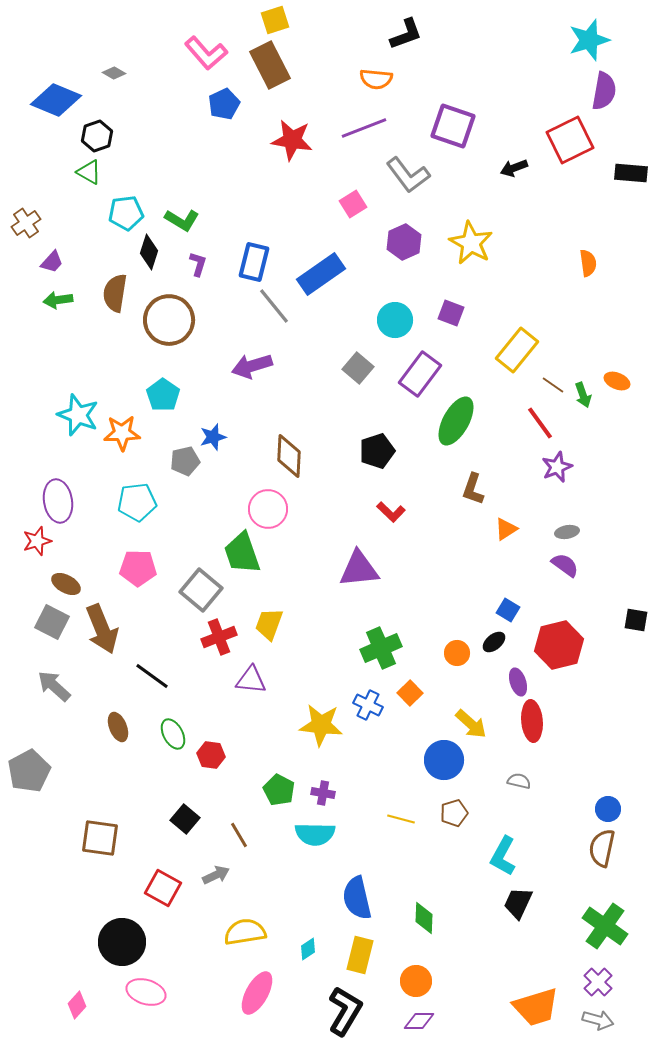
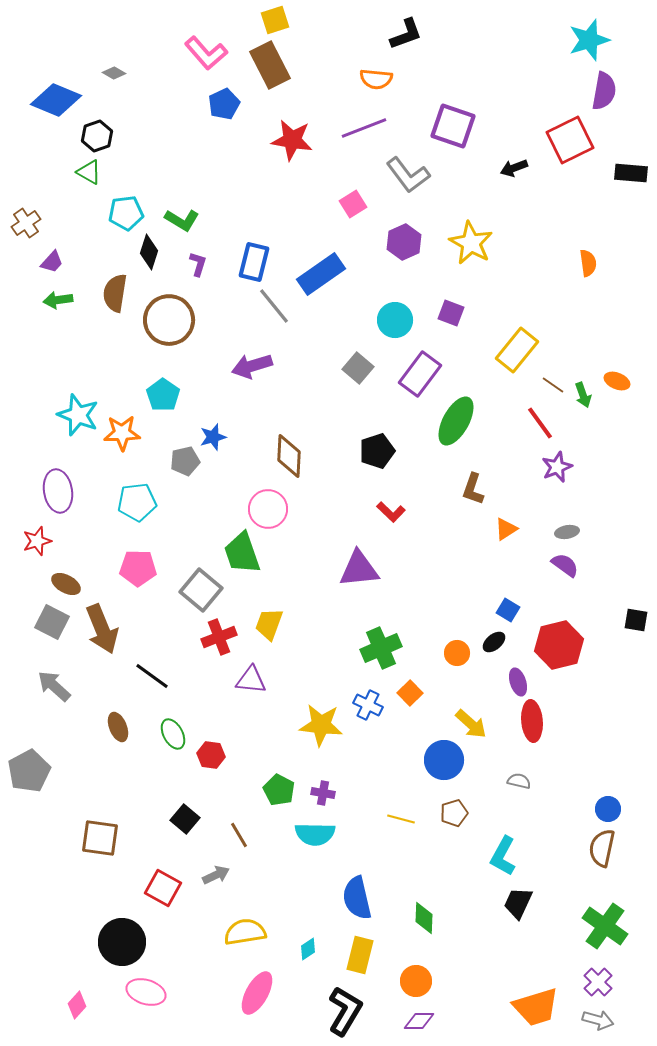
purple ellipse at (58, 501): moved 10 px up
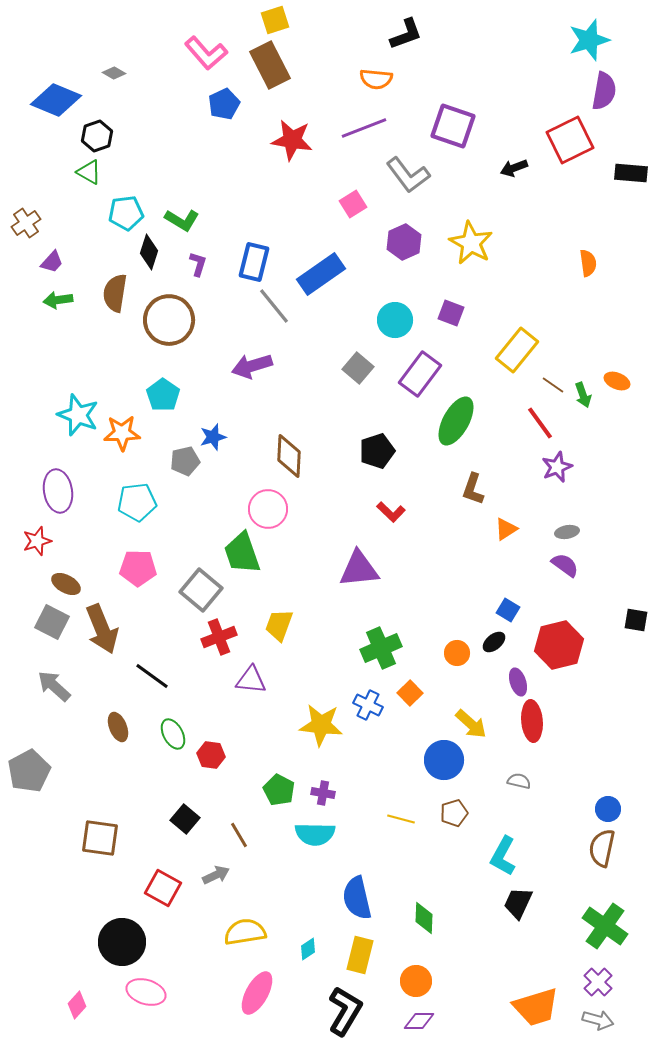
yellow trapezoid at (269, 624): moved 10 px right, 1 px down
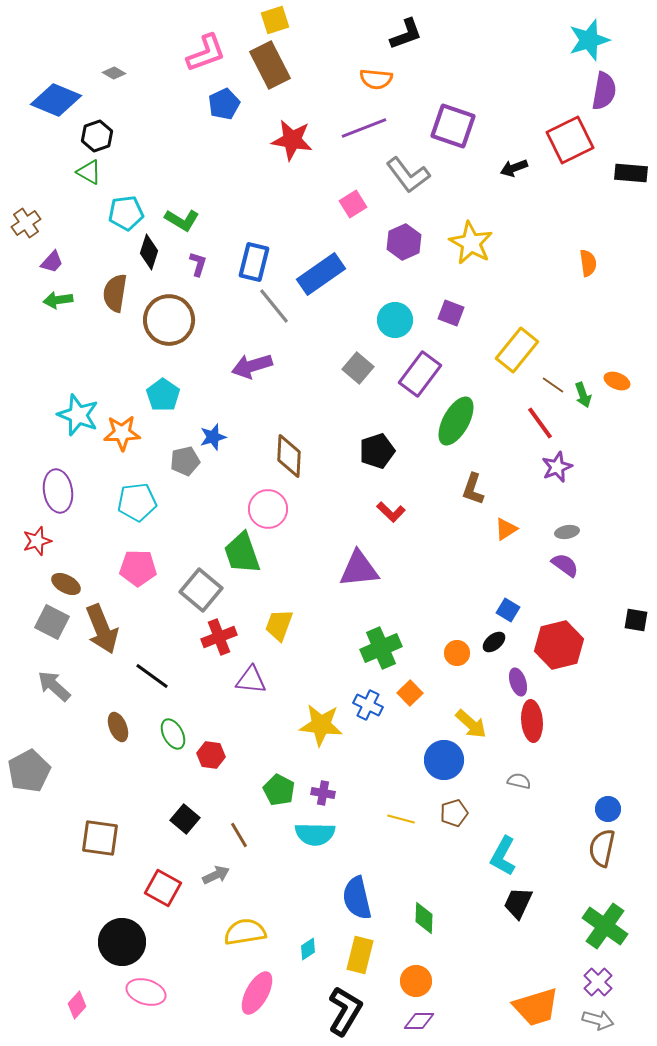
pink L-shape at (206, 53): rotated 69 degrees counterclockwise
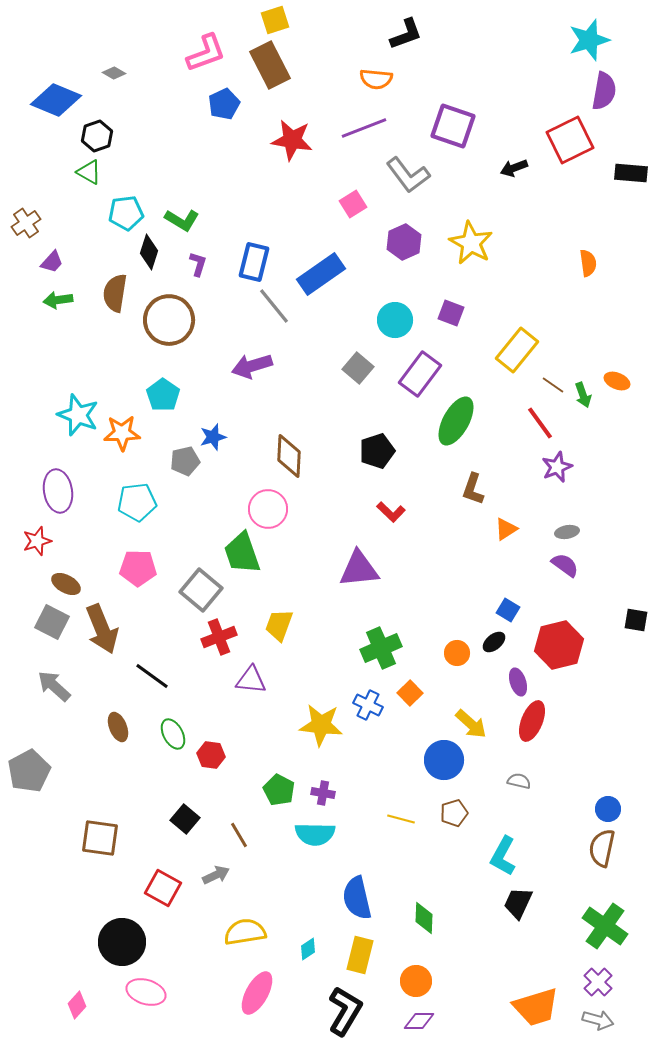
red ellipse at (532, 721): rotated 27 degrees clockwise
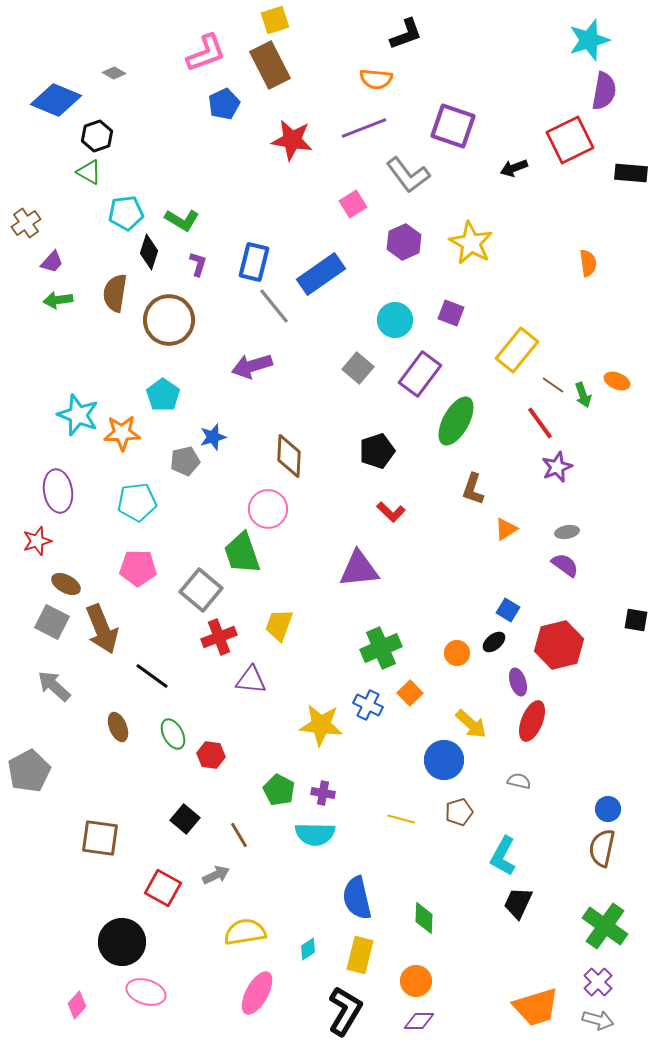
brown pentagon at (454, 813): moved 5 px right, 1 px up
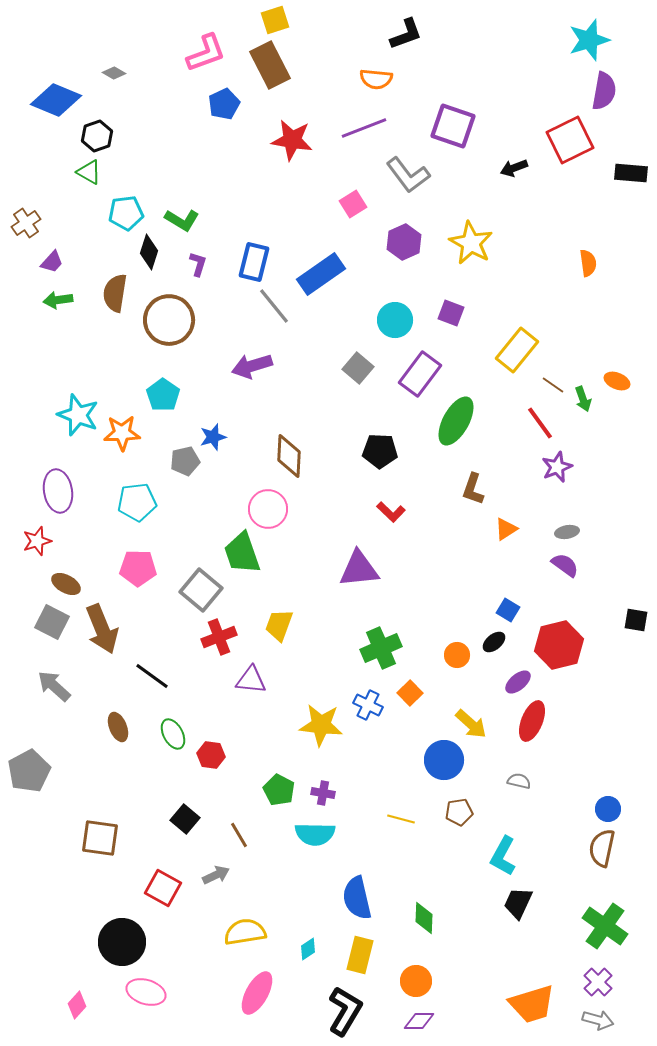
green arrow at (583, 395): moved 4 px down
black pentagon at (377, 451): moved 3 px right; rotated 20 degrees clockwise
orange circle at (457, 653): moved 2 px down
purple ellipse at (518, 682): rotated 68 degrees clockwise
brown pentagon at (459, 812): rotated 8 degrees clockwise
orange trapezoid at (536, 1007): moved 4 px left, 3 px up
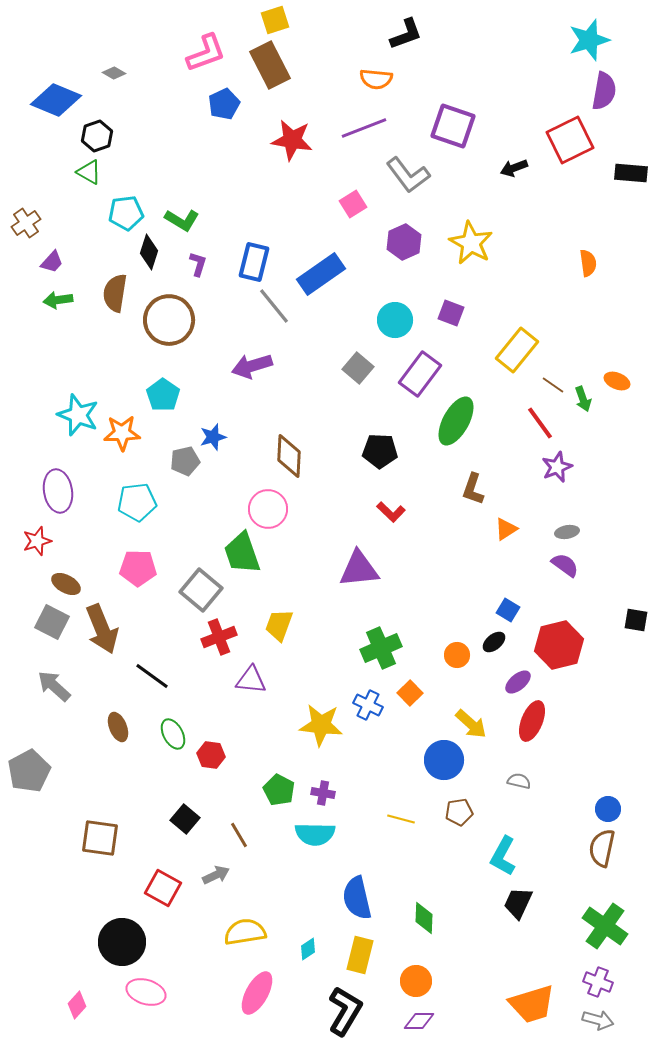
purple cross at (598, 982): rotated 24 degrees counterclockwise
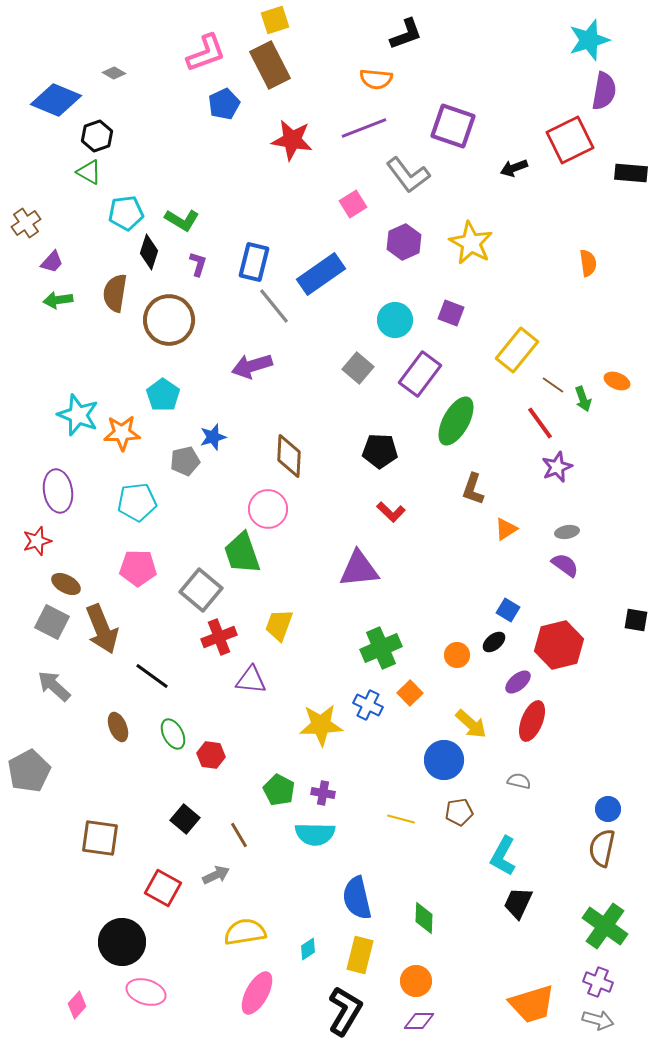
yellow star at (321, 725): rotated 9 degrees counterclockwise
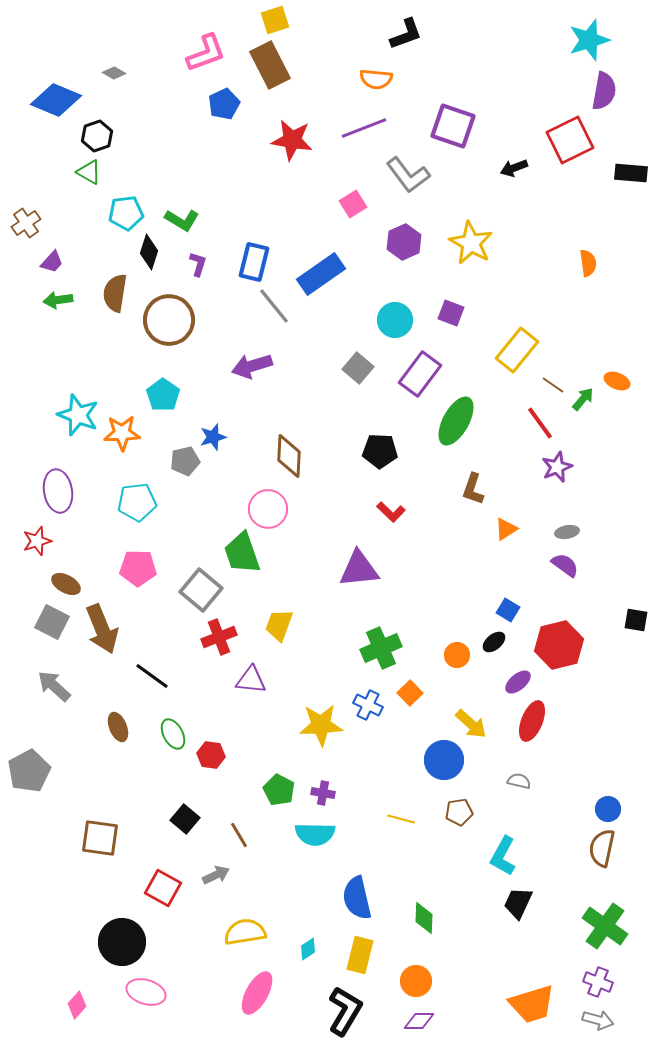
green arrow at (583, 399): rotated 120 degrees counterclockwise
